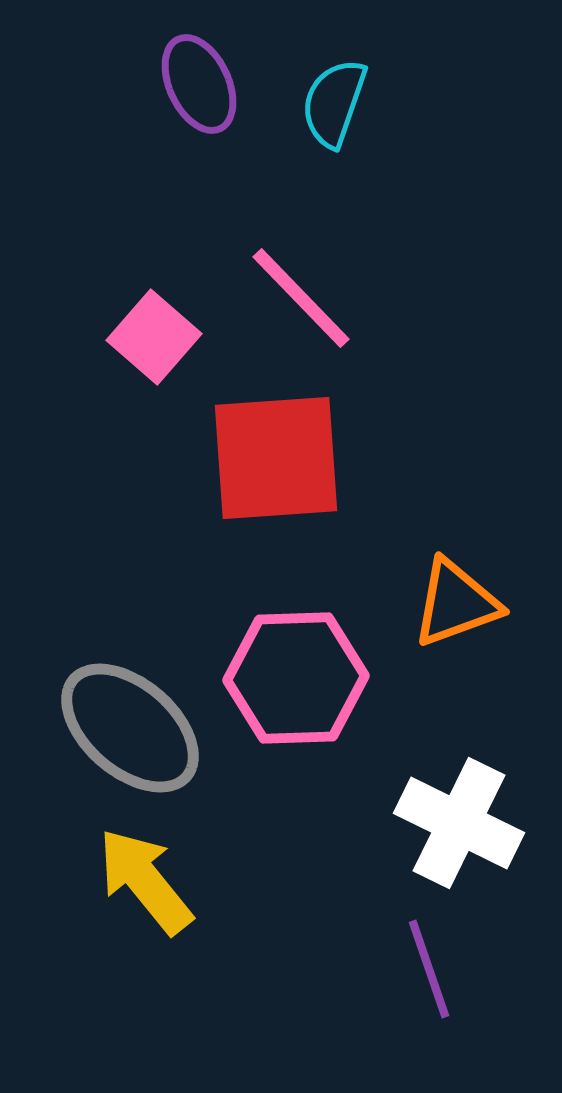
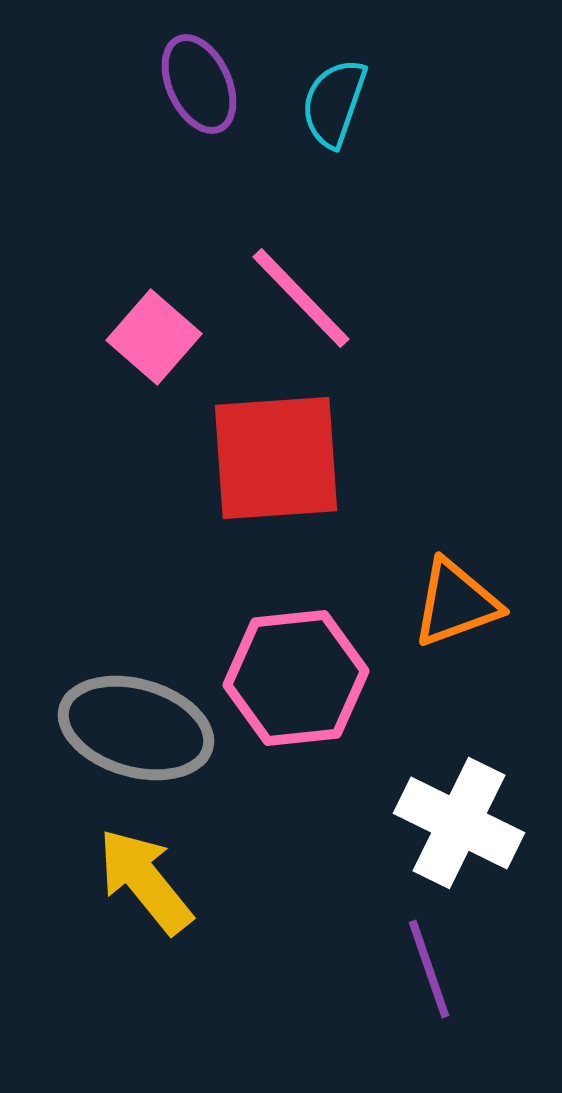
pink hexagon: rotated 4 degrees counterclockwise
gray ellipse: moved 6 px right; rotated 25 degrees counterclockwise
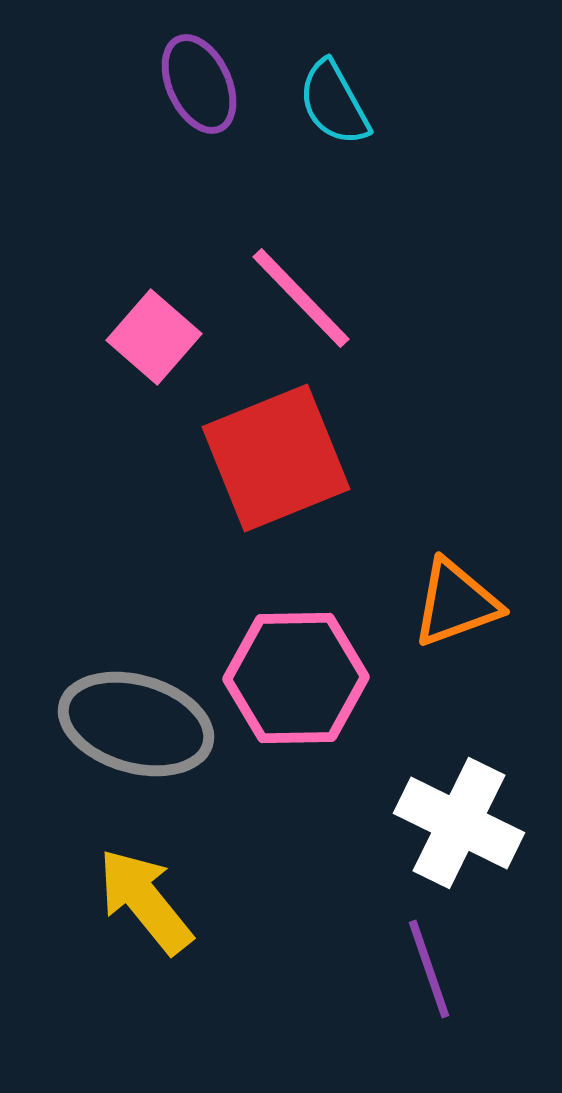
cyan semicircle: rotated 48 degrees counterclockwise
red square: rotated 18 degrees counterclockwise
pink hexagon: rotated 5 degrees clockwise
gray ellipse: moved 4 px up
yellow arrow: moved 20 px down
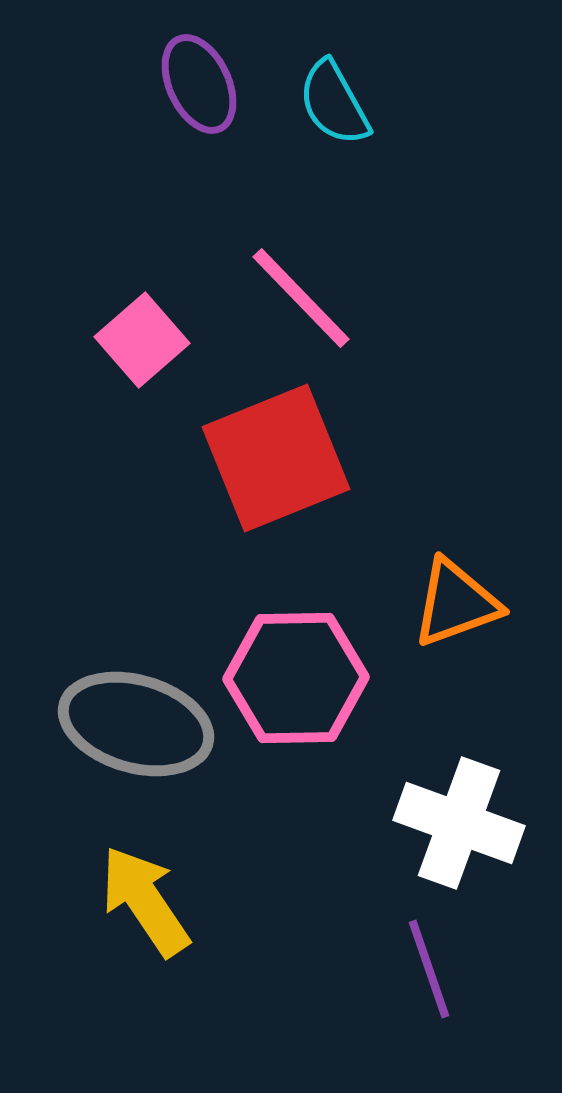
pink square: moved 12 px left, 3 px down; rotated 8 degrees clockwise
white cross: rotated 6 degrees counterclockwise
yellow arrow: rotated 5 degrees clockwise
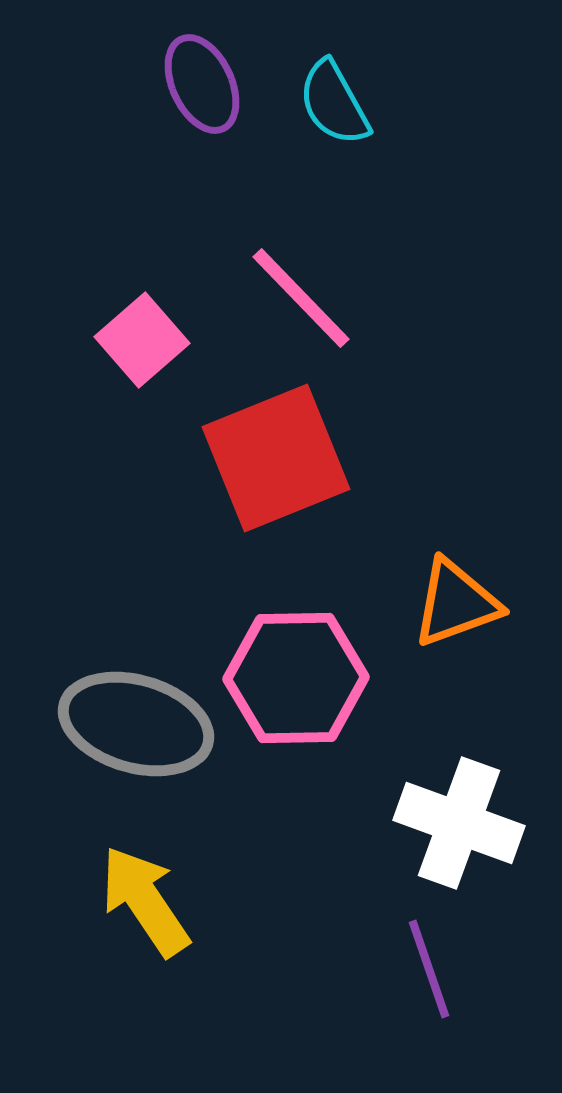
purple ellipse: moved 3 px right
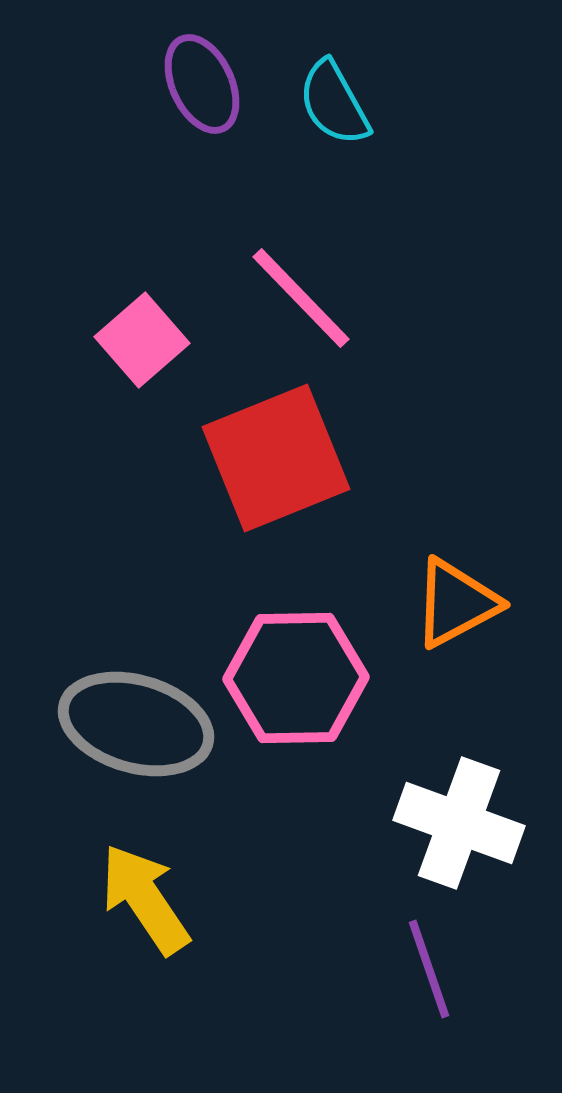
orange triangle: rotated 8 degrees counterclockwise
yellow arrow: moved 2 px up
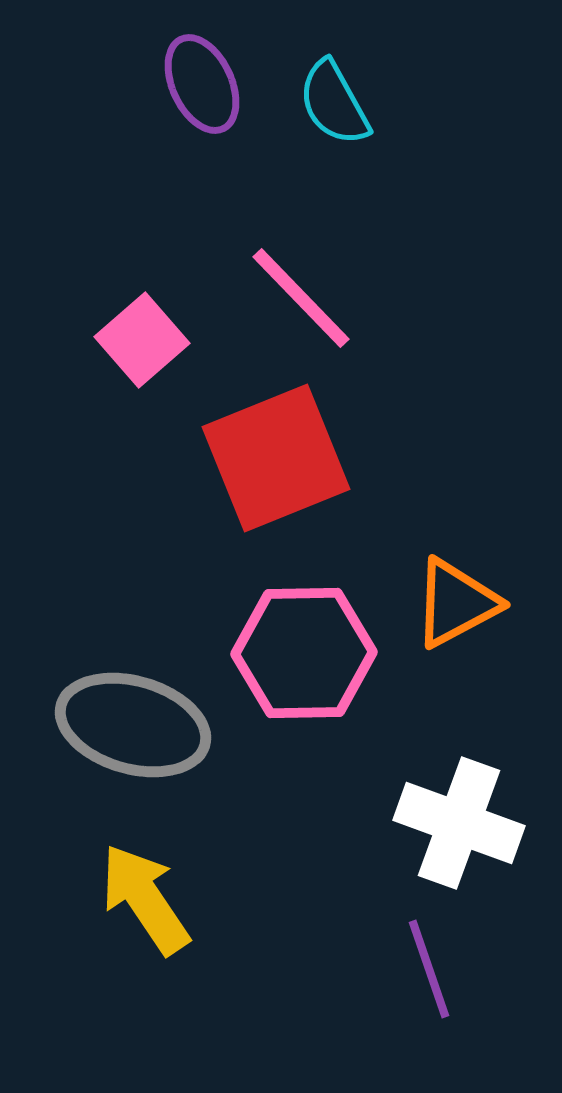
pink hexagon: moved 8 px right, 25 px up
gray ellipse: moved 3 px left, 1 px down
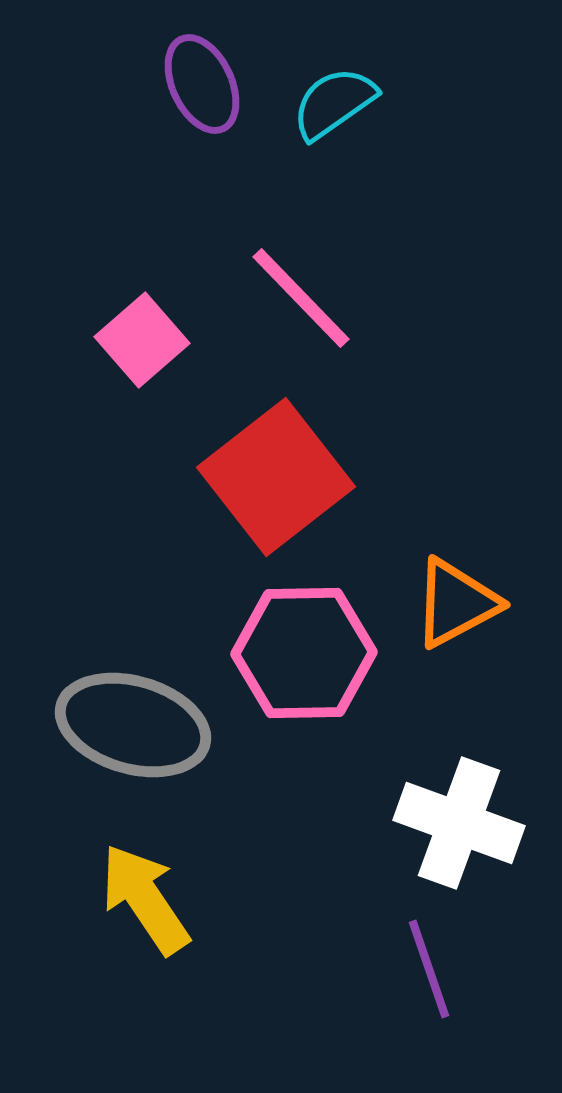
cyan semicircle: rotated 84 degrees clockwise
red square: moved 19 px down; rotated 16 degrees counterclockwise
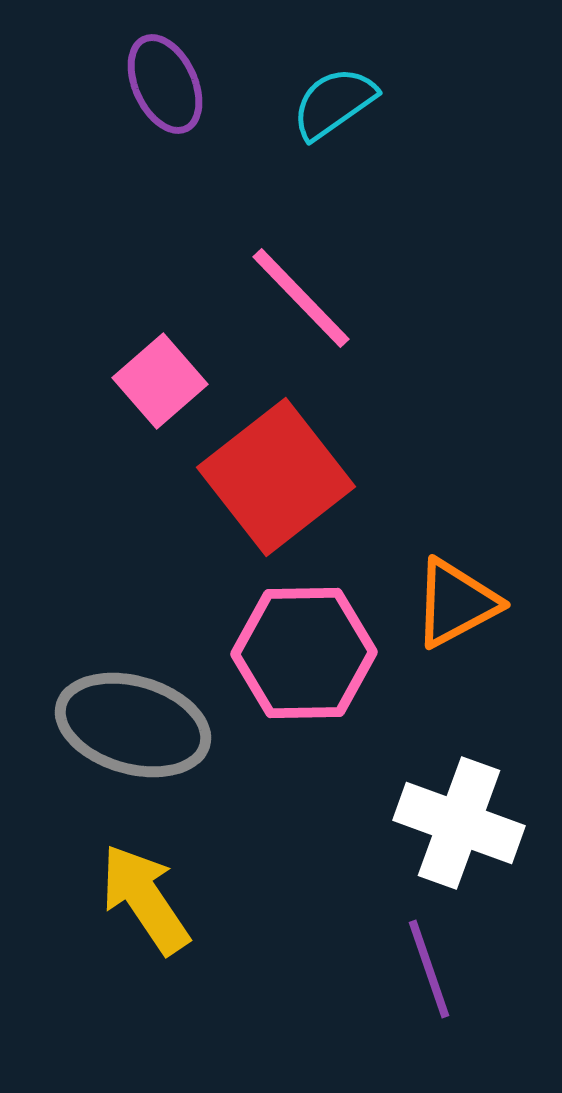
purple ellipse: moved 37 px left
pink square: moved 18 px right, 41 px down
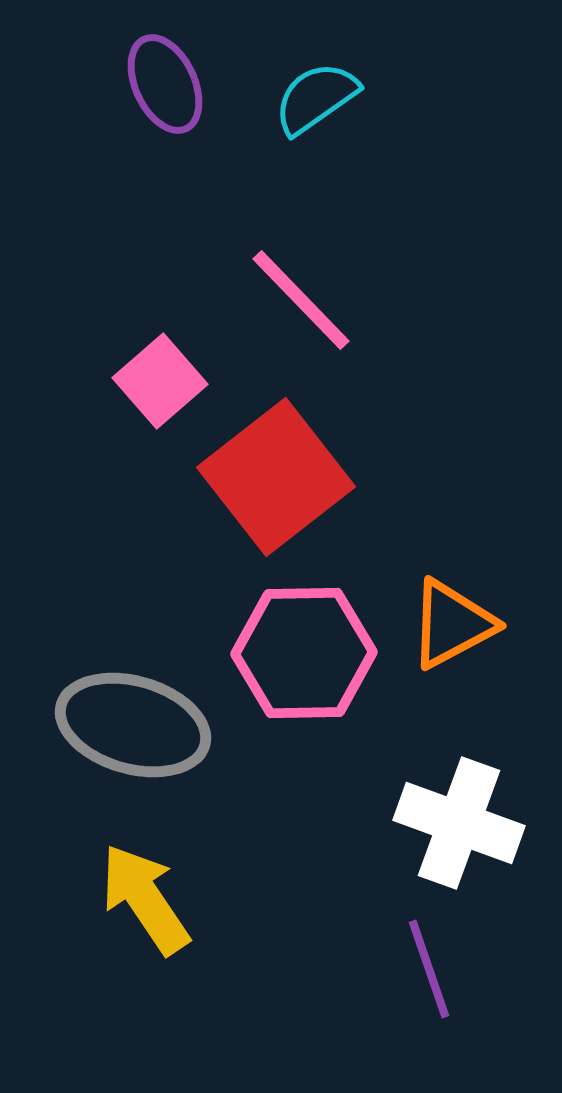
cyan semicircle: moved 18 px left, 5 px up
pink line: moved 2 px down
orange triangle: moved 4 px left, 21 px down
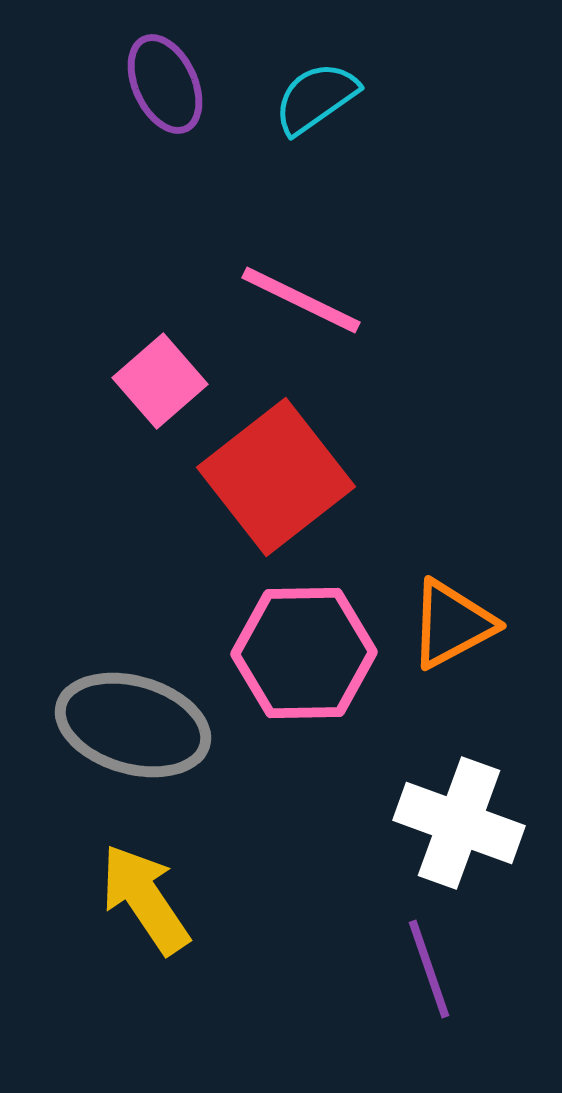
pink line: rotated 20 degrees counterclockwise
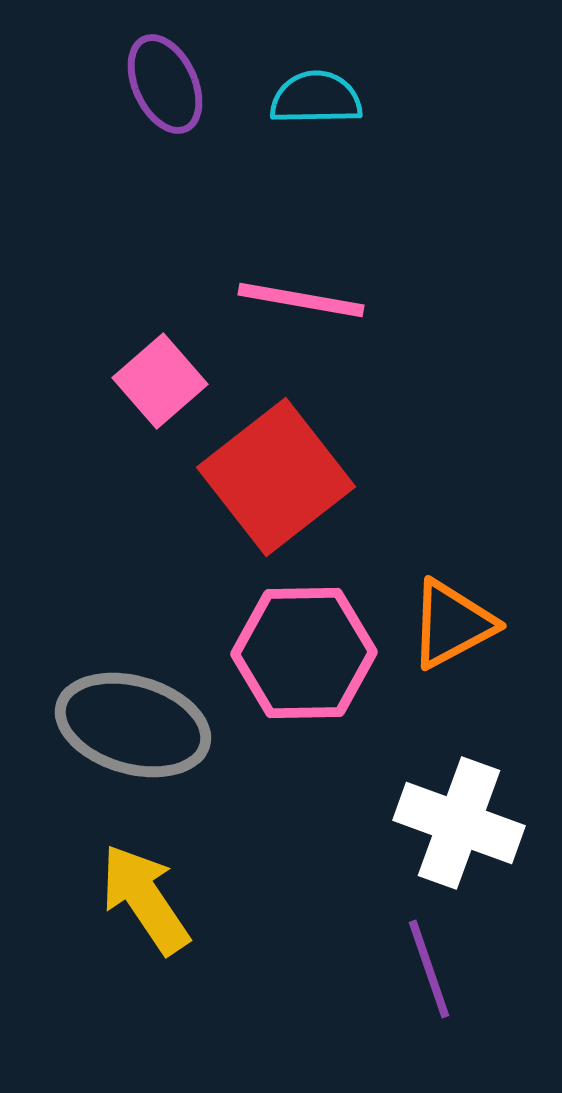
cyan semicircle: rotated 34 degrees clockwise
pink line: rotated 16 degrees counterclockwise
